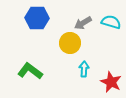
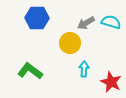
gray arrow: moved 3 px right
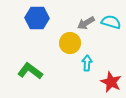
cyan arrow: moved 3 px right, 6 px up
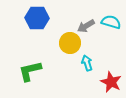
gray arrow: moved 3 px down
cyan arrow: rotated 21 degrees counterclockwise
green L-shape: rotated 50 degrees counterclockwise
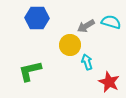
yellow circle: moved 2 px down
cyan arrow: moved 1 px up
red star: moved 2 px left
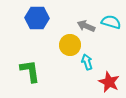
gray arrow: rotated 54 degrees clockwise
green L-shape: rotated 95 degrees clockwise
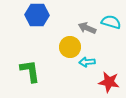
blue hexagon: moved 3 px up
gray arrow: moved 1 px right, 2 px down
yellow circle: moved 2 px down
cyan arrow: rotated 77 degrees counterclockwise
red star: rotated 15 degrees counterclockwise
